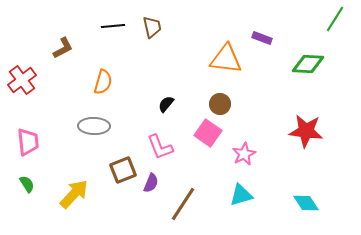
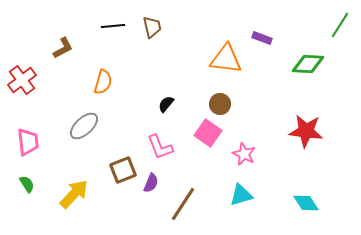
green line: moved 5 px right, 6 px down
gray ellipse: moved 10 px left; rotated 44 degrees counterclockwise
pink star: rotated 20 degrees counterclockwise
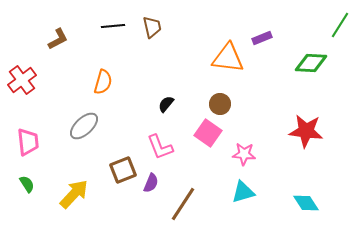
purple rectangle: rotated 42 degrees counterclockwise
brown L-shape: moved 5 px left, 9 px up
orange triangle: moved 2 px right, 1 px up
green diamond: moved 3 px right, 1 px up
pink star: rotated 20 degrees counterclockwise
cyan triangle: moved 2 px right, 3 px up
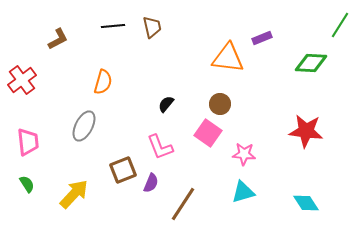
gray ellipse: rotated 20 degrees counterclockwise
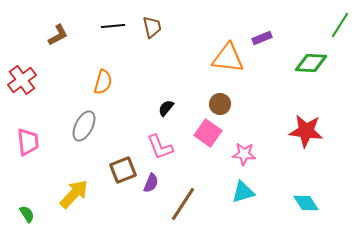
brown L-shape: moved 4 px up
black semicircle: moved 4 px down
green semicircle: moved 30 px down
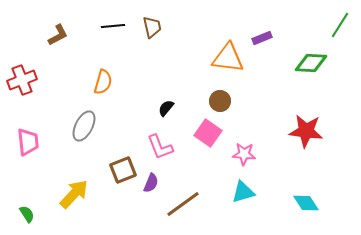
red cross: rotated 16 degrees clockwise
brown circle: moved 3 px up
brown line: rotated 21 degrees clockwise
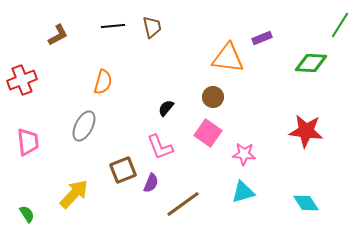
brown circle: moved 7 px left, 4 px up
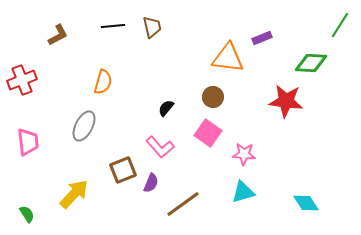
red star: moved 20 px left, 30 px up
pink L-shape: rotated 20 degrees counterclockwise
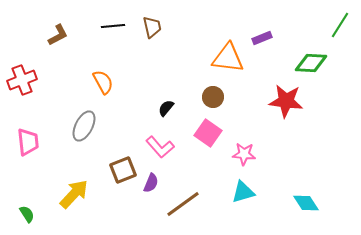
orange semicircle: rotated 45 degrees counterclockwise
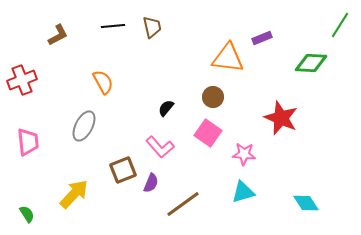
red star: moved 5 px left, 17 px down; rotated 16 degrees clockwise
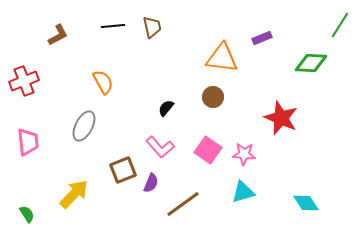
orange triangle: moved 6 px left
red cross: moved 2 px right, 1 px down
pink square: moved 17 px down
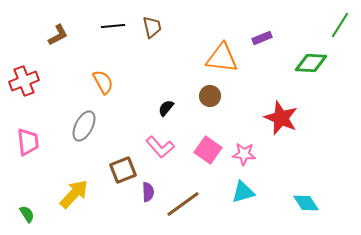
brown circle: moved 3 px left, 1 px up
purple semicircle: moved 3 px left, 9 px down; rotated 24 degrees counterclockwise
